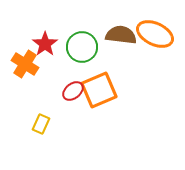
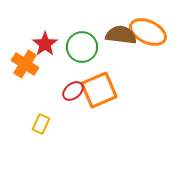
orange ellipse: moved 7 px left, 2 px up
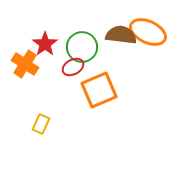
red ellipse: moved 24 px up; rotated 10 degrees clockwise
